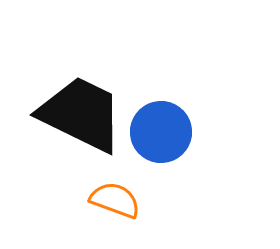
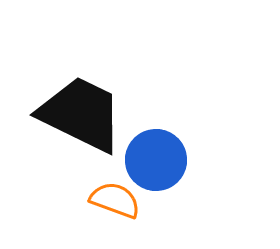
blue circle: moved 5 px left, 28 px down
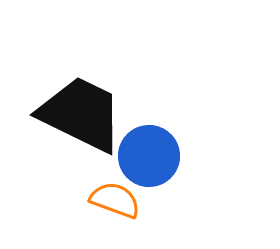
blue circle: moved 7 px left, 4 px up
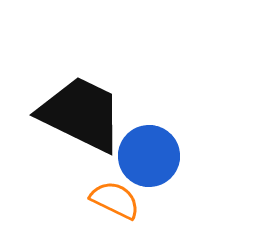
orange semicircle: rotated 6 degrees clockwise
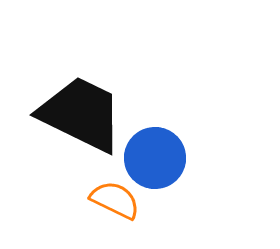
blue circle: moved 6 px right, 2 px down
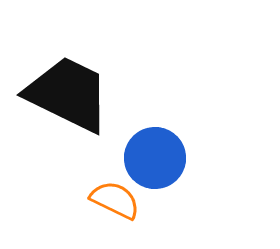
black trapezoid: moved 13 px left, 20 px up
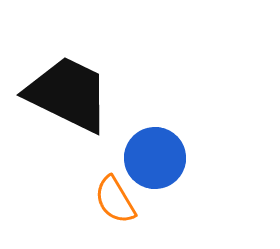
orange semicircle: rotated 147 degrees counterclockwise
